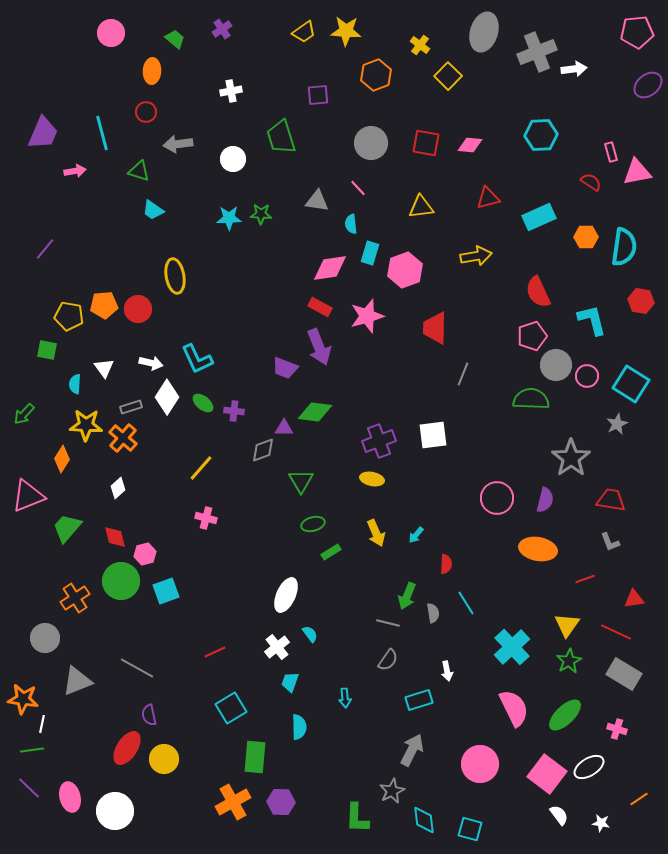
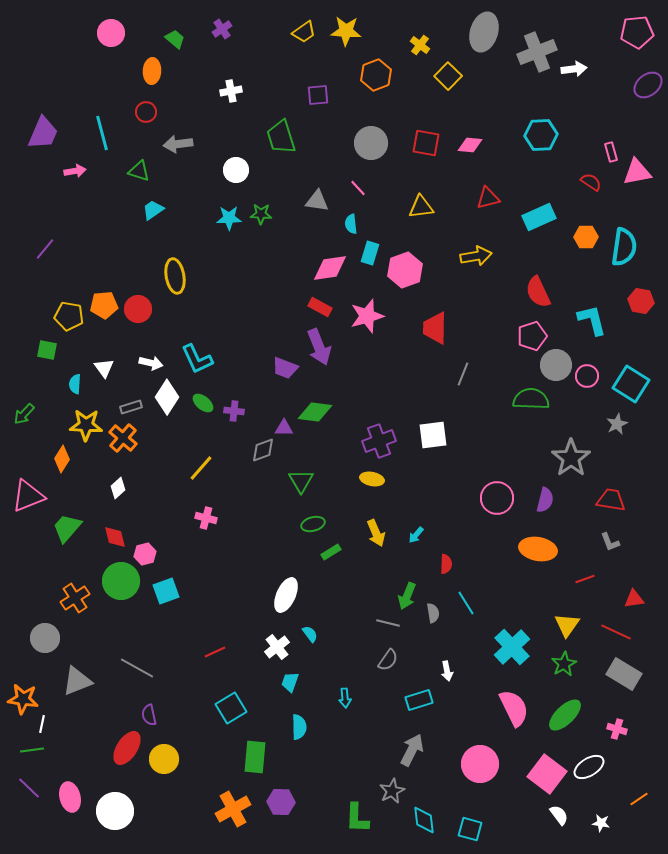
white circle at (233, 159): moved 3 px right, 11 px down
cyan trapezoid at (153, 210): rotated 110 degrees clockwise
green star at (569, 661): moved 5 px left, 3 px down
orange cross at (233, 802): moved 7 px down
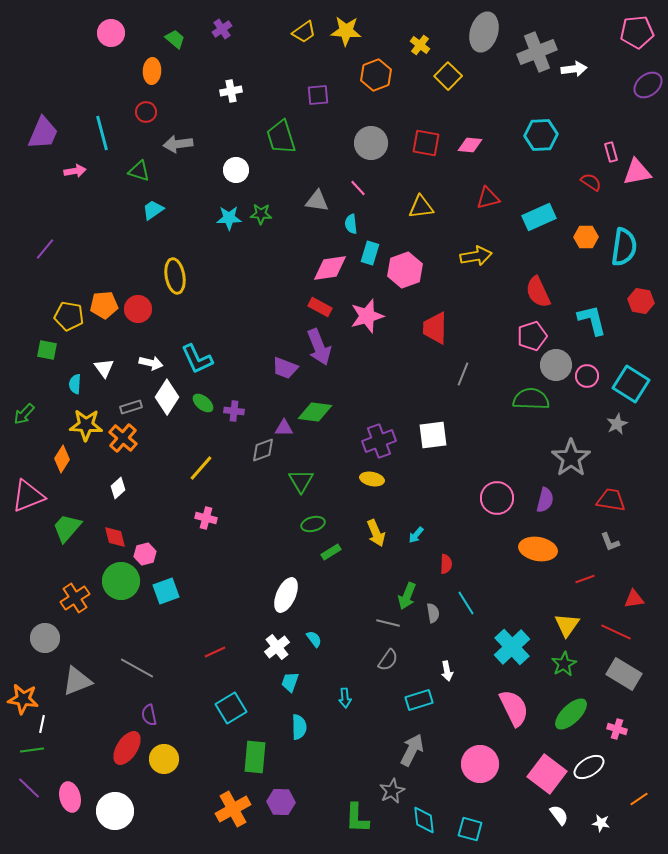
cyan semicircle at (310, 634): moved 4 px right, 5 px down
green ellipse at (565, 715): moved 6 px right, 1 px up
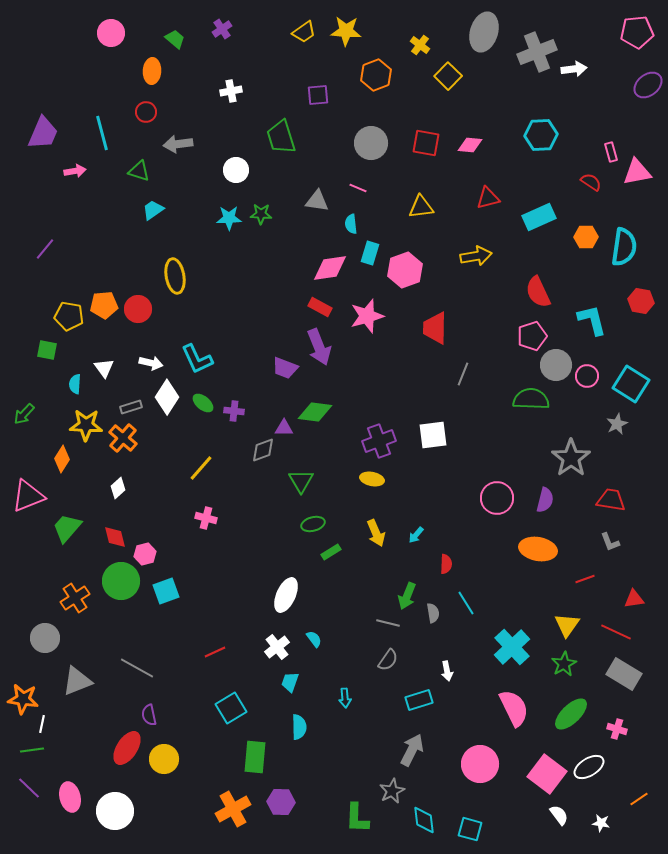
pink line at (358, 188): rotated 24 degrees counterclockwise
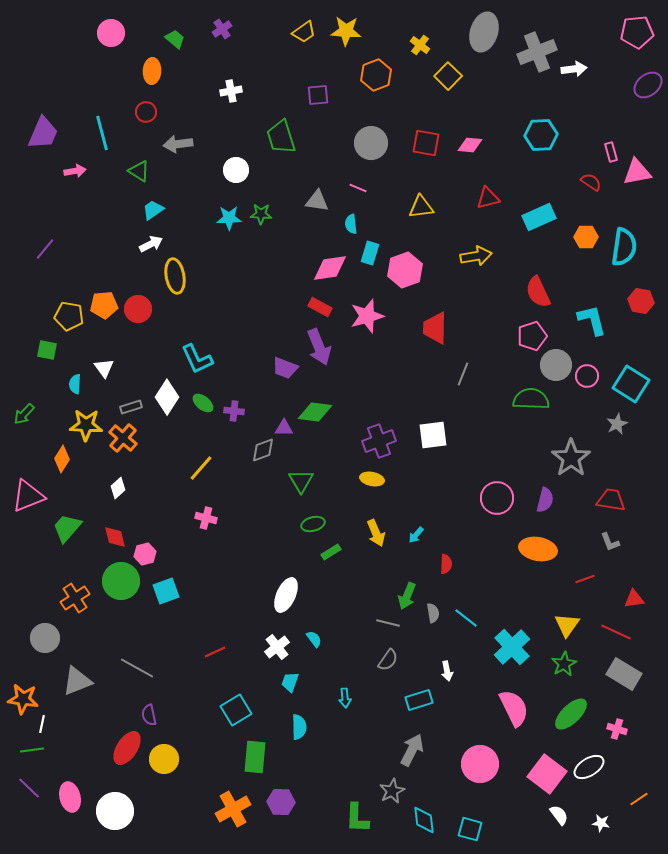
green triangle at (139, 171): rotated 15 degrees clockwise
white arrow at (151, 363): moved 119 px up; rotated 40 degrees counterclockwise
cyan line at (466, 603): moved 15 px down; rotated 20 degrees counterclockwise
cyan square at (231, 708): moved 5 px right, 2 px down
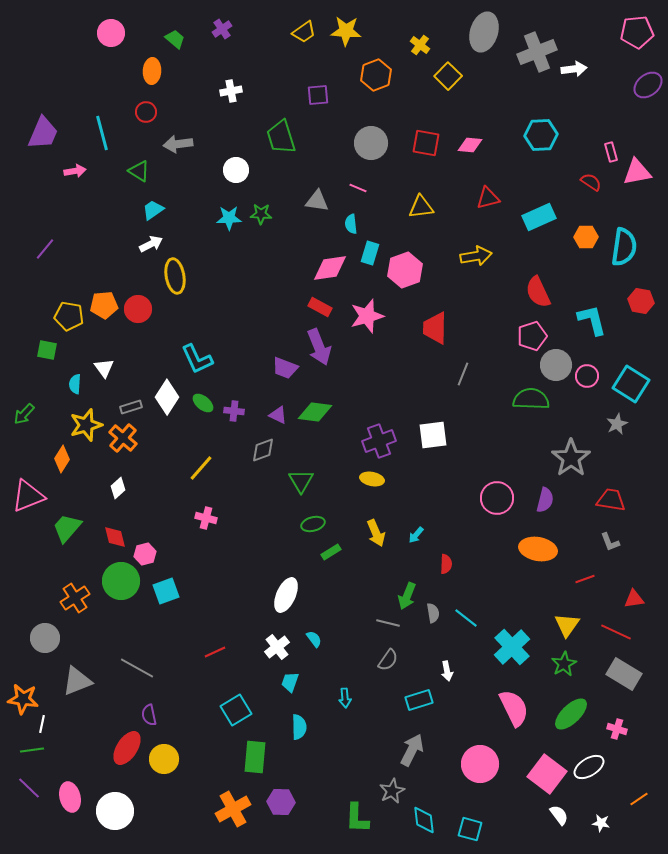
yellow star at (86, 425): rotated 20 degrees counterclockwise
purple triangle at (284, 428): moved 6 px left, 13 px up; rotated 24 degrees clockwise
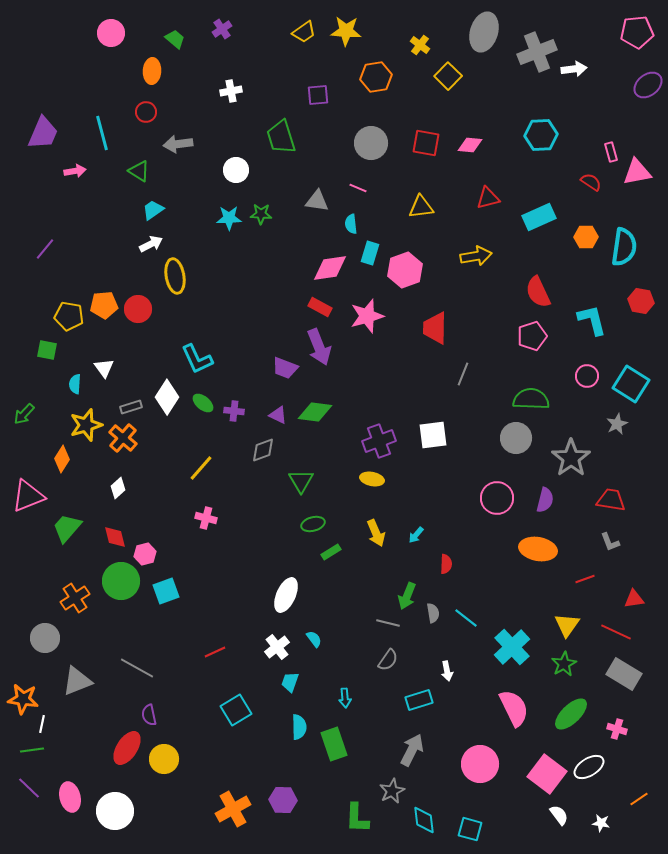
orange hexagon at (376, 75): moved 2 px down; rotated 12 degrees clockwise
gray circle at (556, 365): moved 40 px left, 73 px down
green rectangle at (255, 757): moved 79 px right, 13 px up; rotated 24 degrees counterclockwise
purple hexagon at (281, 802): moved 2 px right, 2 px up
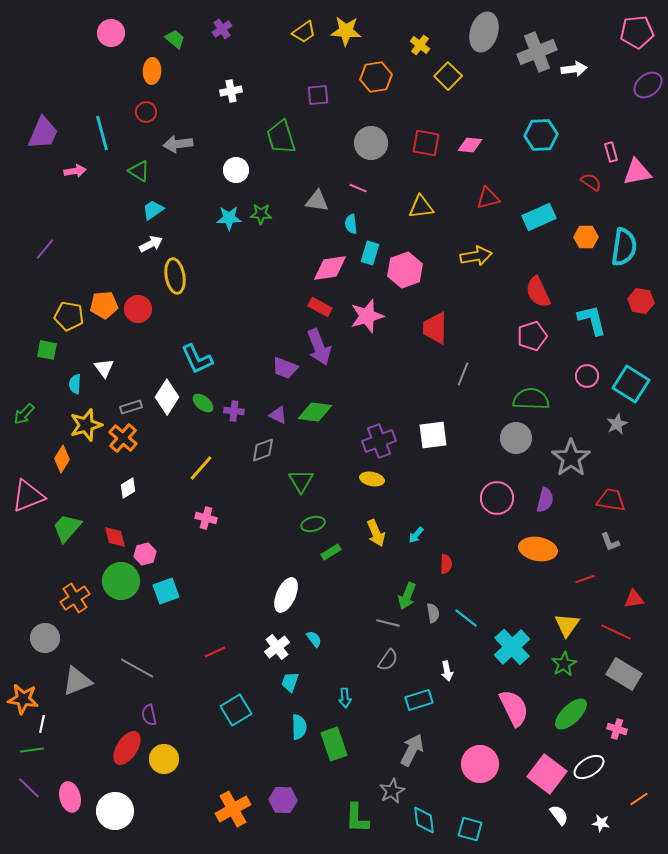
white diamond at (118, 488): moved 10 px right; rotated 10 degrees clockwise
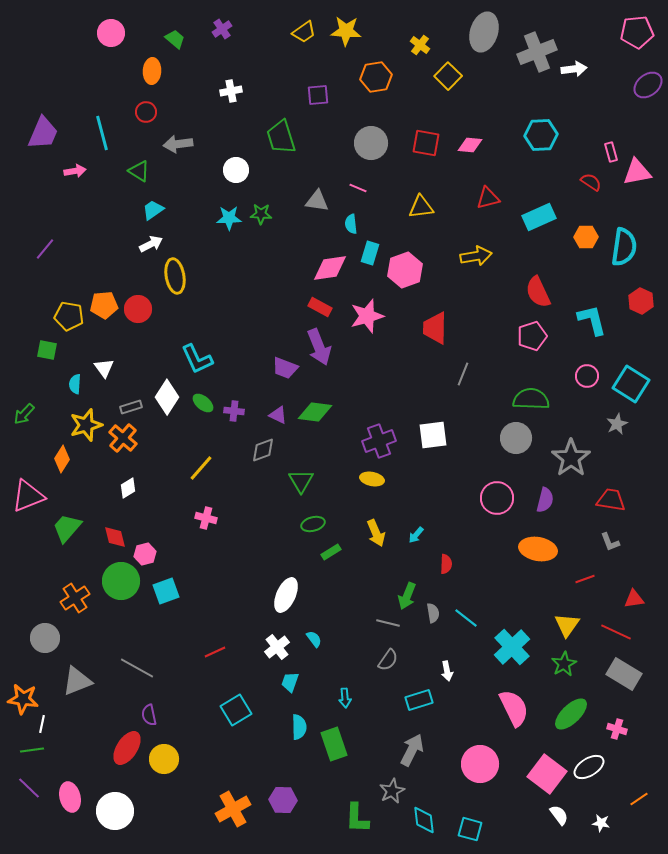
red hexagon at (641, 301): rotated 15 degrees clockwise
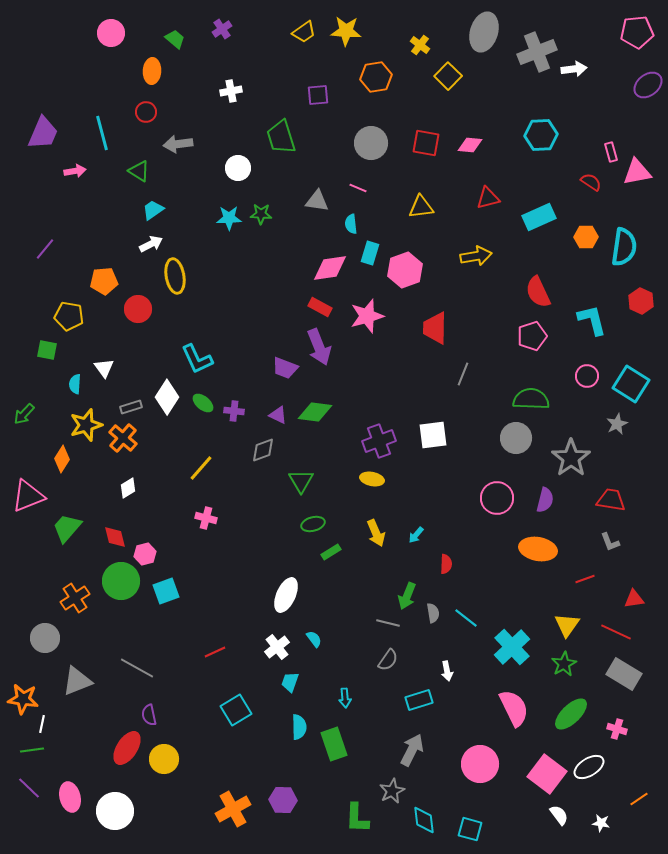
white circle at (236, 170): moved 2 px right, 2 px up
orange pentagon at (104, 305): moved 24 px up
